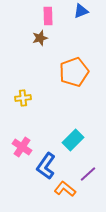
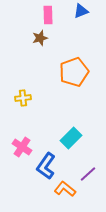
pink rectangle: moved 1 px up
cyan rectangle: moved 2 px left, 2 px up
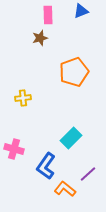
pink cross: moved 8 px left, 2 px down; rotated 18 degrees counterclockwise
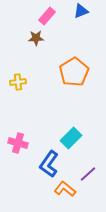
pink rectangle: moved 1 px left, 1 px down; rotated 42 degrees clockwise
brown star: moved 4 px left; rotated 14 degrees clockwise
orange pentagon: rotated 12 degrees counterclockwise
yellow cross: moved 5 px left, 16 px up
pink cross: moved 4 px right, 6 px up
blue L-shape: moved 3 px right, 2 px up
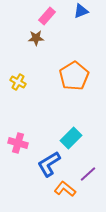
orange pentagon: moved 4 px down
yellow cross: rotated 35 degrees clockwise
blue L-shape: rotated 24 degrees clockwise
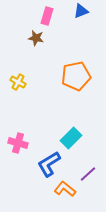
pink rectangle: rotated 24 degrees counterclockwise
brown star: rotated 14 degrees clockwise
orange pentagon: moved 2 px right; rotated 20 degrees clockwise
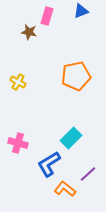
brown star: moved 7 px left, 6 px up
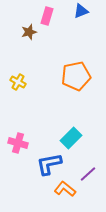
brown star: rotated 28 degrees counterclockwise
blue L-shape: rotated 20 degrees clockwise
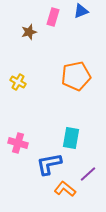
pink rectangle: moved 6 px right, 1 px down
cyan rectangle: rotated 35 degrees counterclockwise
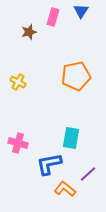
blue triangle: rotated 35 degrees counterclockwise
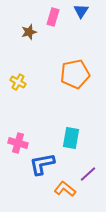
orange pentagon: moved 1 px left, 2 px up
blue L-shape: moved 7 px left
